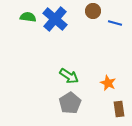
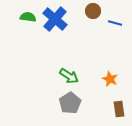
orange star: moved 2 px right, 4 px up
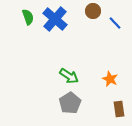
green semicircle: rotated 63 degrees clockwise
blue line: rotated 32 degrees clockwise
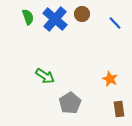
brown circle: moved 11 px left, 3 px down
green arrow: moved 24 px left
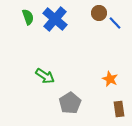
brown circle: moved 17 px right, 1 px up
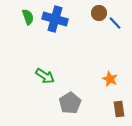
blue cross: rotated 25 degrees counterclockwise
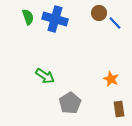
orange star: moved 1 px right
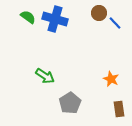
green semicircle: rotated 35 degrees counterclockwise
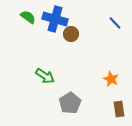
brown circle: moved 28 px left, 21 px down
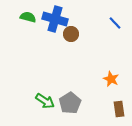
green semicircle: rotated 21 degrees counterclockwise
green arrow: moved 25 px down
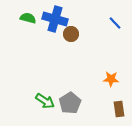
green semicircle: moved 1 px down
orange star: rotated 21 degrees counterclockwise
